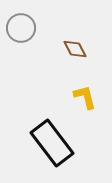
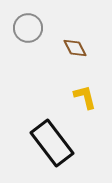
gray circle: moved 7 px right
brown diamond: moved 1 px up
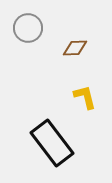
brown diamond: rotated 65 degrees counterclockwise
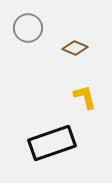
brown diamond: rotated 25 degrees clockwise
black rectangle: rotated 72 degrees counterclockwise
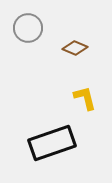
yellow L-shape: moved 1 px down
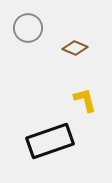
yellow L-shape: moved 2 px down
black rectangle: moved 2 px left, 2 px up
